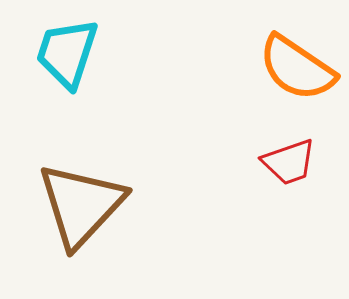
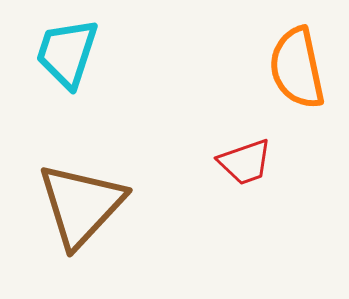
orange semicircle: rotated 44 degrees clockwise
red trapezoid: moved 44 px left
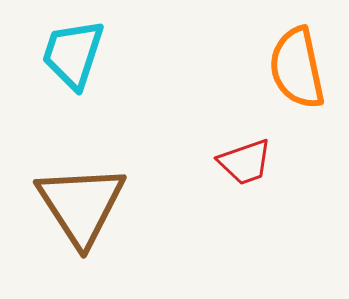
cyan trapezoid: moved 6 px right, 1 px down
brown triangle: rotated 16 degrees counterclockwise
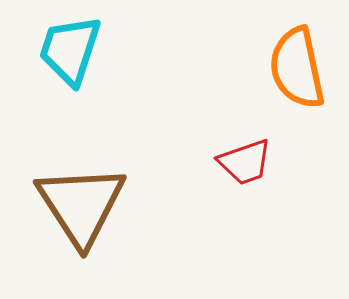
cyan trapezoid: moved 3 px left, 4 px up
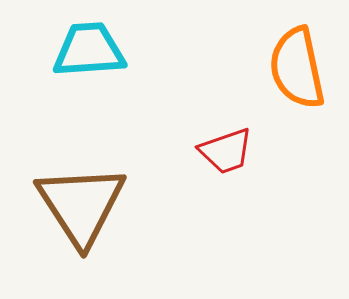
cyan trapezoid: moved 19 px right; rotated 68 degrees clockwise
red trapezoid: moved 19 px left, 11 px up
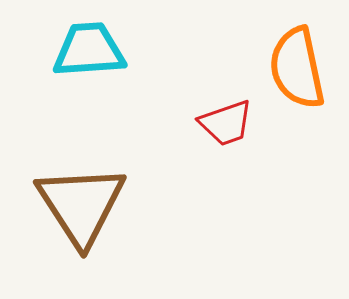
red trapezoid: moved 28 px up
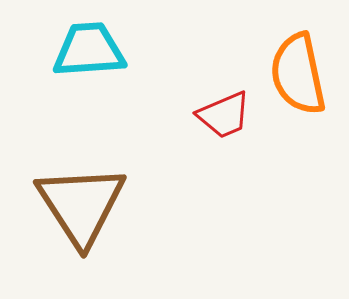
orange semicircle: moved 1 px right, 6 px down
red trapezoid: moved 2 px left, 8 px up; rotated 4 degrees counterclockwise
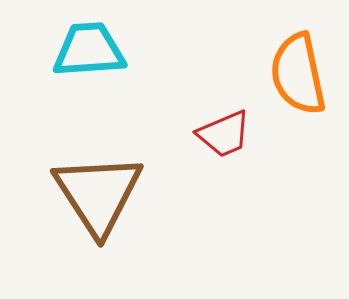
red trapezoid: moved 19 px down
brown triangle: moved 17 px right, 11 px up
